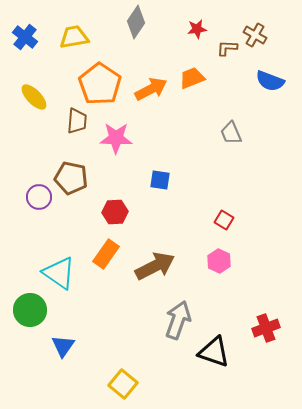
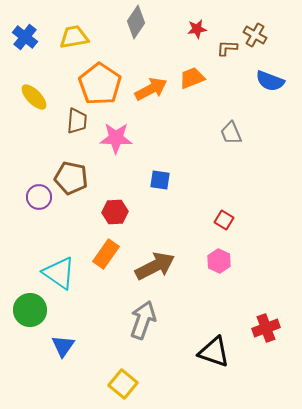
gray arrow: moved 35 px left
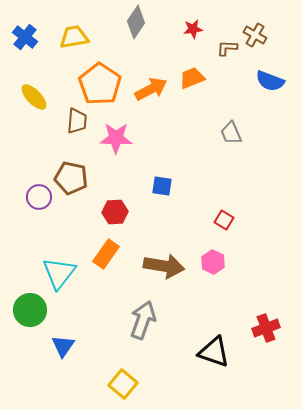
red star: moved 4 px left
blue square: moved 2 px right, 6 px down
pink hexagon: moved 6 px left, 1 px down
brown arrow: moved 9 px right; rotated 36 degrees clockwise
cyan triangle: rotated 33 degrees clockwise
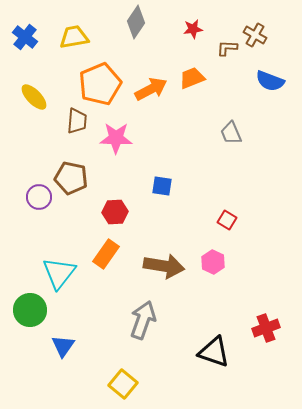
orange pentagon: rotated 15 degrees clockwise
red square: moved 3 px right
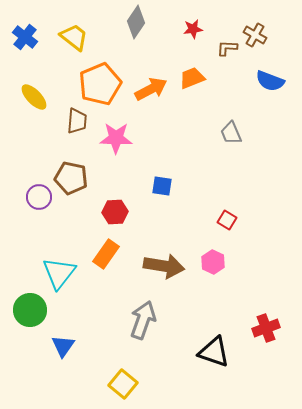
yellow trapezoid: rotated 48 degrees clockwise
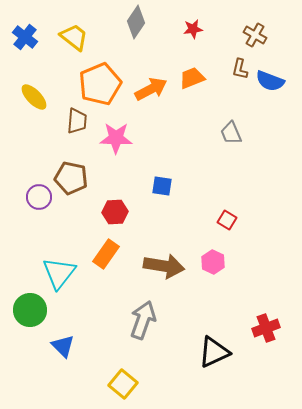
brown L-shape: moved 13 px right, 21 px down; rotated 80 degrees counterclockwise
blue triangle: rotated 20 degrees counterclockwise
black triangle: rotated 44 degrees counterclockwise
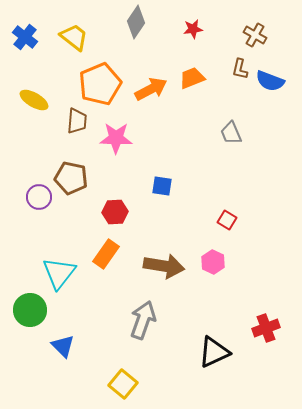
yellow ellipse: moved 3 px down; rotated 16 degrees counterclockwise
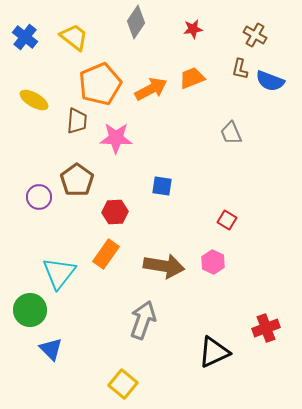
brown pentagon: moved 6 px right, 2 px down; rotated 24 degrees clockwise
blue triangle: moved 12 px left, 3 px down
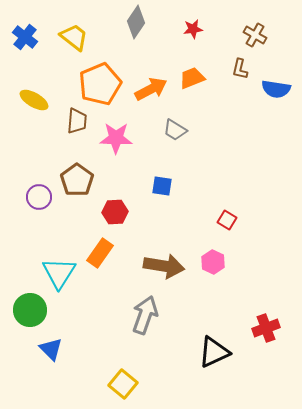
blue semicircle: moved 6 px right, 8 px down; rotated 12 degrees counterclockwise
gray trapezoid: moved 56 px left, 3 px up; rotated 35 degrees counterclockwise
orange rectangle: moved 6 px left, 1 px up
cyan triangle: rotated 6 degrees counterclockwise
gray arrow: moved 2 px right, 5 px up
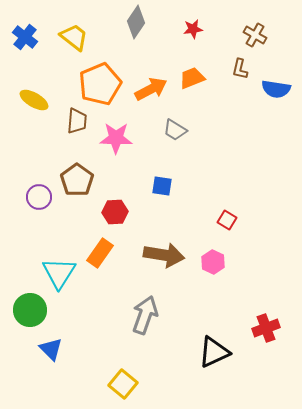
brown arrow: moved 11 px up
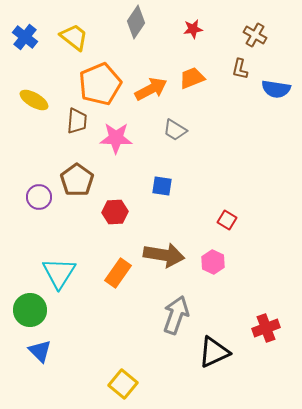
orange rectangle: moved 18 px right, 20 px down
gray arrow: moved 31 px right
blue triangle: moved 11 px left, 2 px down
